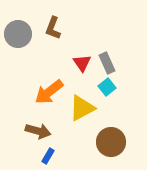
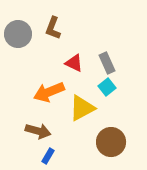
red triangle: moved 8 px left; rotated 30 degrees counterclockwise
orange arrow: rotated 16 degrees clockwise
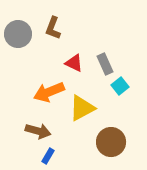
gray rectangle: moved 2 px left, 1 px down
cyan square: moved 13 px right, 1 px up
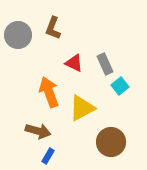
gray circle: moved 1 px down
orange arrow: rotated 92 degrees clockwise
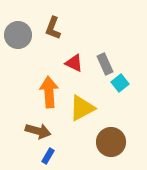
cyan square: moved 3 px up
orange arrow: rotated 16 degrees clockwise
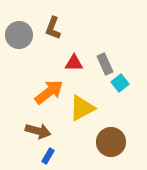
gray circle: moved 1 px right
red triangle: rotated 24 degrees counterclockwise
orange arrow: rotated 56 degrees clockwise
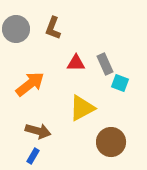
gray circle: moved 3 px left, 6 px up
red triangle: moved 2 px right
cyan square: rotated 30 degrees counterclockwise
orange arrow: moved 19 px left, 8 px up
blue rectangle: moved 15 px left
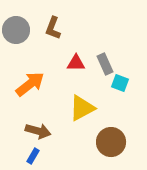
gray circle: moved 1 px down
